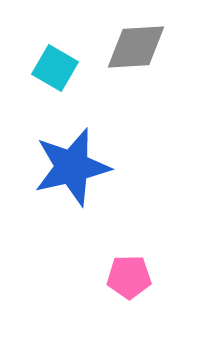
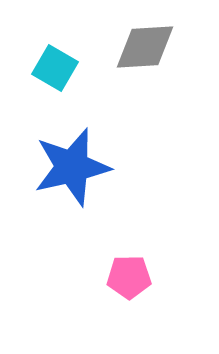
gray diamond: moved 9 px right
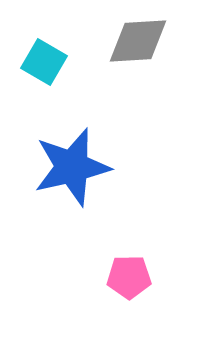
gray diamond: moved 7 px left, 6 px up
cyan square: moved 11 px left, 6 px up
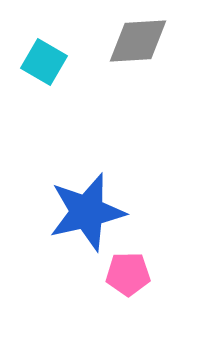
blue star: moved 15 px right, 45 px down
pink pentagon: moved 1 px left, 3 px up
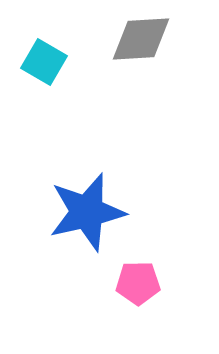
gray diamond: moved 3 px right, 2 px up
pink pentagon: moved 10 px right, 9 px down
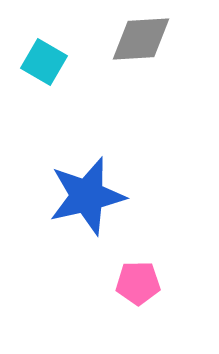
blue star: moved 16 px up
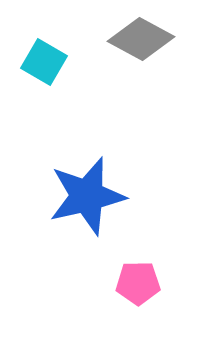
gray diamond: rotated 32 degrees clockwise
